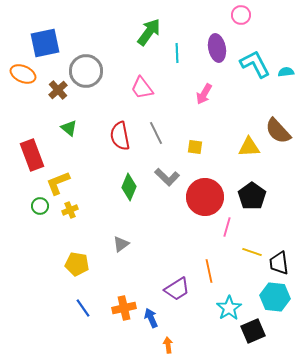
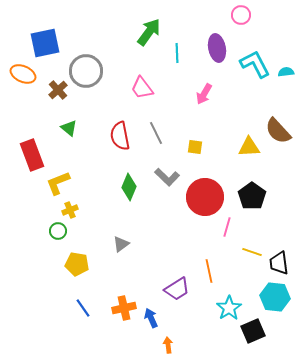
green circle: moved 18 px right, 25 px down
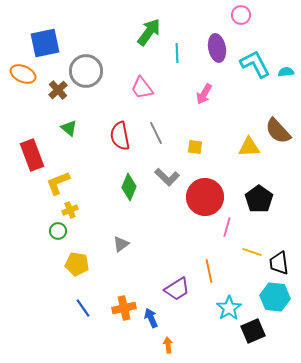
black pentagon: moved 7 px right, 3 px down
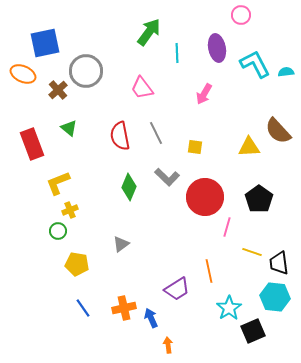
red rectangle: moved 11 px up
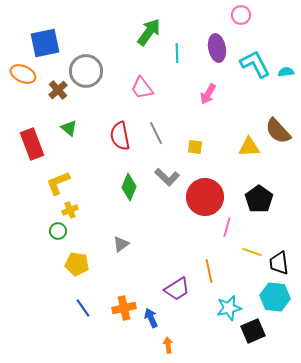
pink arrow: moved 4 px right
cyan star: rotated 20 degrees clockwise
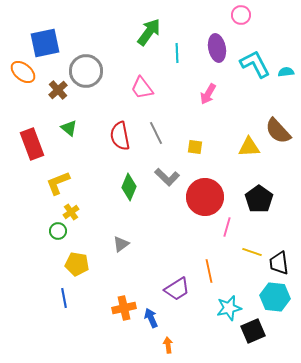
orange ellipse: moved 2 px up; rotated 15 degrees clockwise
yellow cross: moved 1 px right, 2 px down; rotated 14 degrees counterclockwise
blue line: moved 19 px left, 10 px up; rotated 24 degrees clockwise
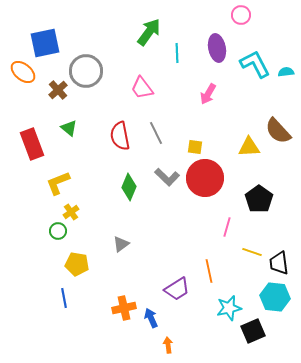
red circle: moved 19 px up
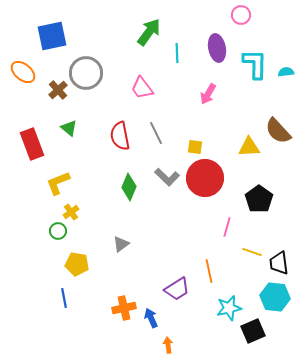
blue square: moved 7 px right, 7 px up
cyan L-shape: rotated 28 degrees clockwise
gray circle: moved 2 px down
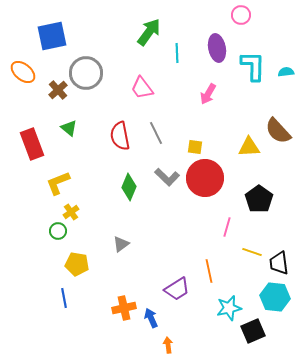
cyan L-shape: moved 2 px left, 2 px down
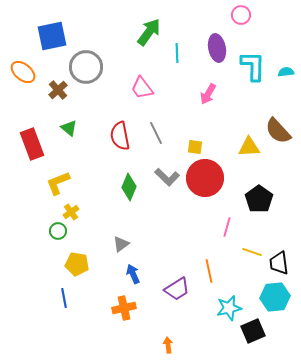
gray circle: moved 6 px up
cyan hexagon: rotated 12 degrees counterclockwise
blue arrow: moved 18 px left, 44 px up
